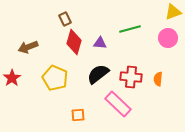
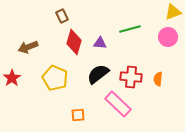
brown rectangle: moved 3 px left, 3 px up
pink circle: moved 1 px up
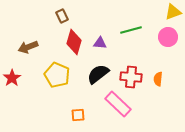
green line: moved 1 px right, 1 px down
yellow pentagon: moved 2 px right, 3 px up
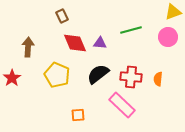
red diamond: moved 1 px right, 1 px down; rotated 40 degrees counterclockwise
brown arrow: rotated 114 degrees clockwise
pink rectangle: moved 4 px right, 1 px down
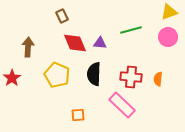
yellow triangle: moved 4 px left
black semicircle: moved 4 px left; rotated 50 degrees counterclockwise
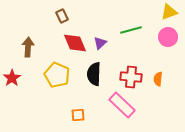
purple triangle: rotated 48 degrees counterclockwise
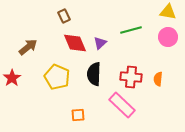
yellow triangle: moved 1 px left; rotated 30 degrees clockwise
brown rectangle: moved 2 px right
brown arrow: rotated 48 degrees clockwise
yellow pentagon: moved 2 px down
